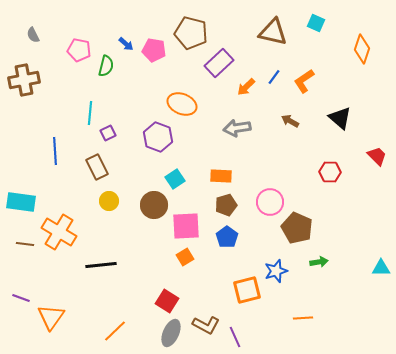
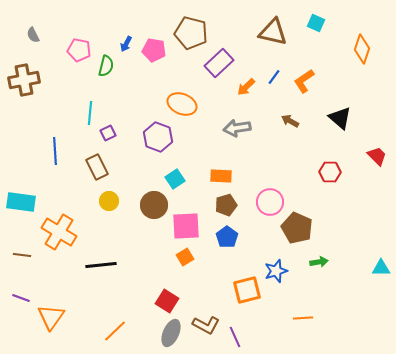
blue arrow at (126, 44): rotated 77 degrees clockwise
brown line at (25, 244): moved 3 px left, 11 px down
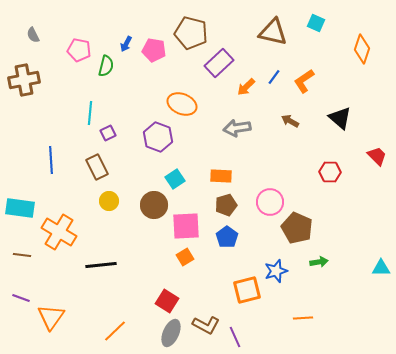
blue line at (55, 151): moved 4 px left, 9 px down
cyan rectangle at (21, 202): moved 1 px left, 6 px down
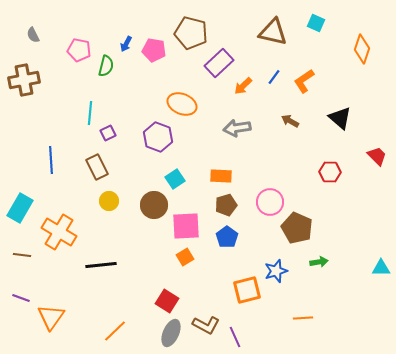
orange arrow at (246, 87): moved 3 px left, 1 px up
cyan rectangle at (20, 208): rotated 68 degrees counterclockwise
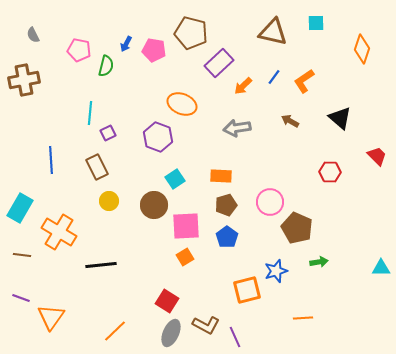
cyan square at (316, 23): rotated 24 degrees counterclockwise
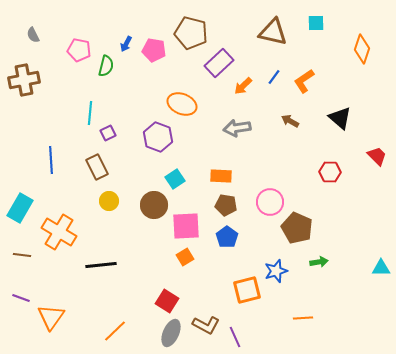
brown pentagon at (226, 205): rotated 25 degrees clockwise
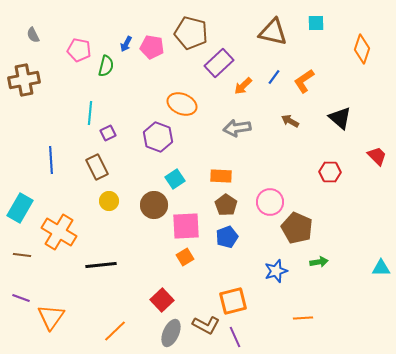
pink pentagon at (154, 50): moved 2 px left, 3 px up
brown pentagon at (226, 205): rotated 25 degrees clockwise
blue pentagon at (227, 237): rotated 15 degrees clockwise
orange square at (247, 290): moved 14 px left, 11 px down
red square at (167, 301): moved 5 px left, 1 px up; rotated 15 degrees clockwise
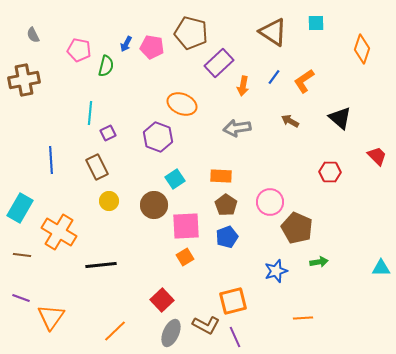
brown triangle at (273, 32): rotated 20 degrees clockwise
orange arrow at (243, 86): rotated 36 degrees counterclockwise
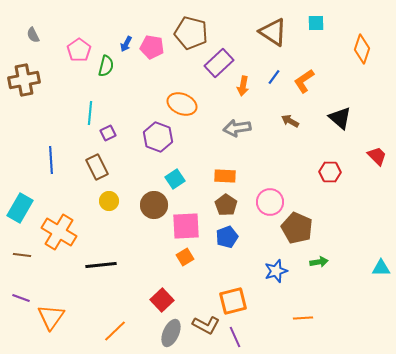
pink pentagon at (79, 50): rotated 25 degrees clockwise
orange rectangle at (221, 176): moved 4 px right
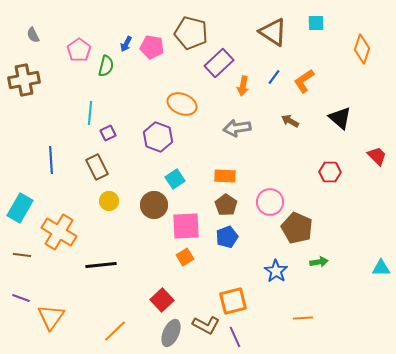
blue star at (276, 271): rotated 20 degrees counterclockwise
